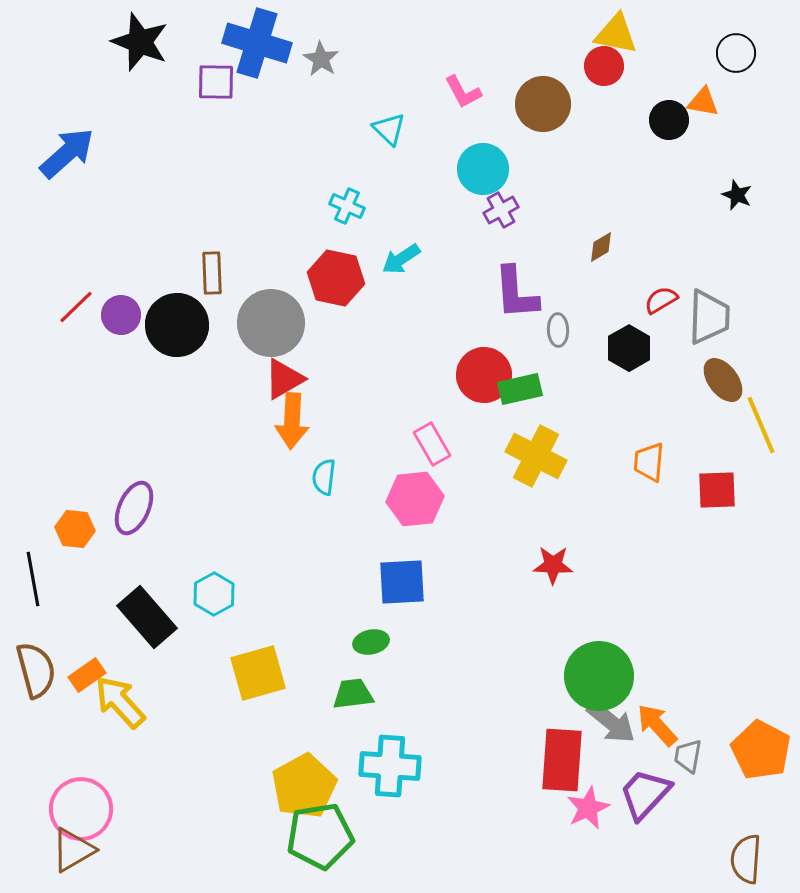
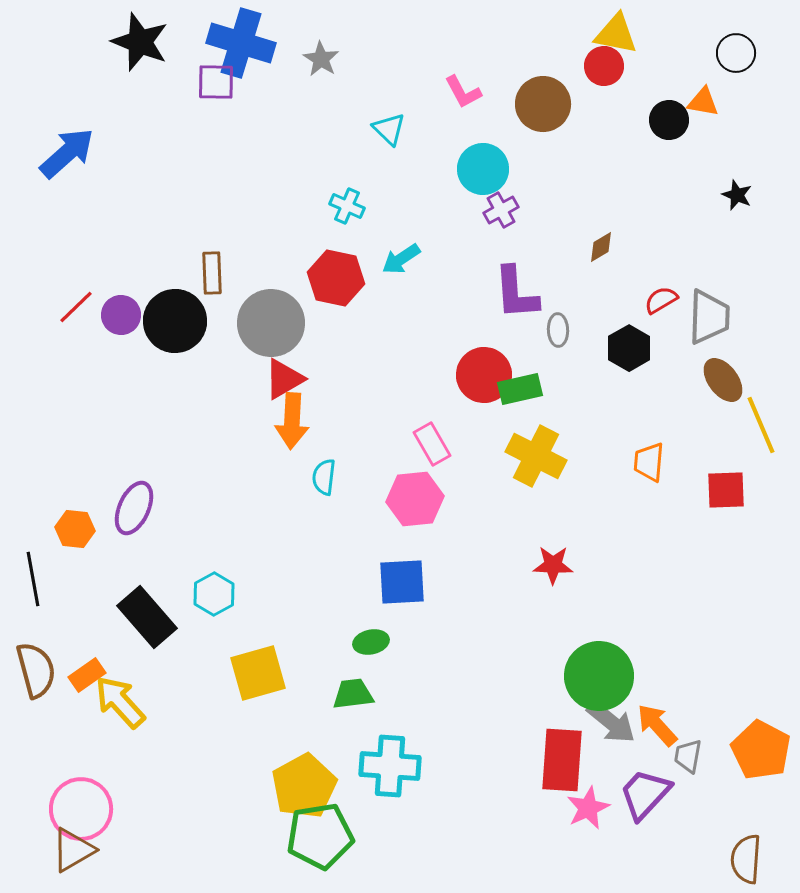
blue cross at (257, 43): moved 16 px left
black circle at (177, 325): moved 2 px left, 4 px up
red square at (717, 490): moved 9 px right
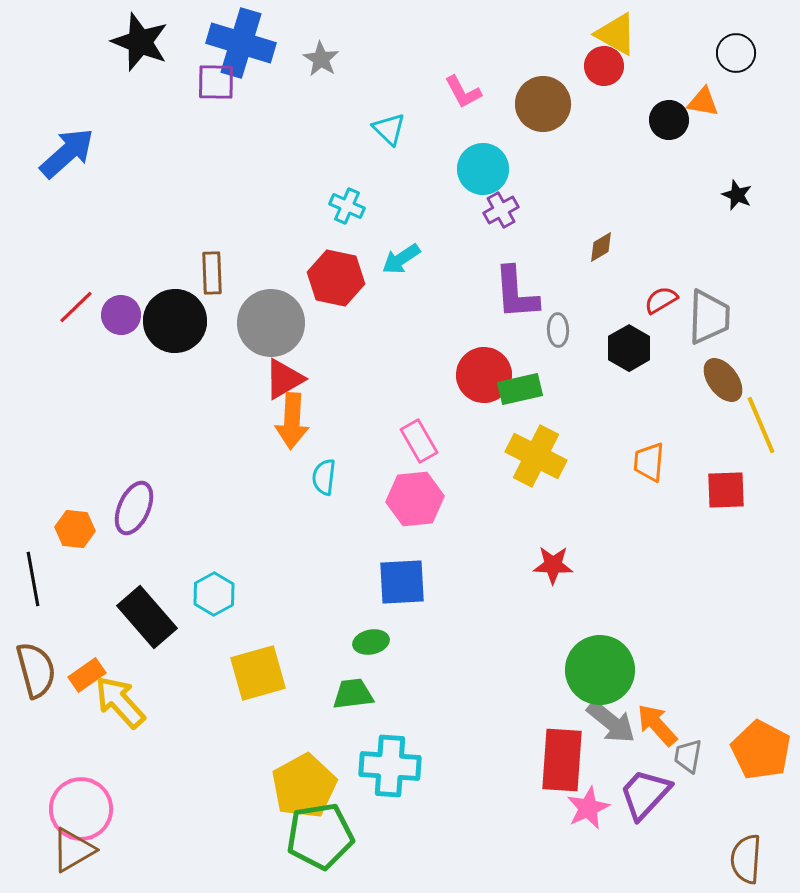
yellow triangle at (616, 34): rotated 18 degrees clockwise
pink rectangle at (432, 444): moved 13 px left, 3 px up
green circle at (599, 676): moved 1 px right, 6 px up
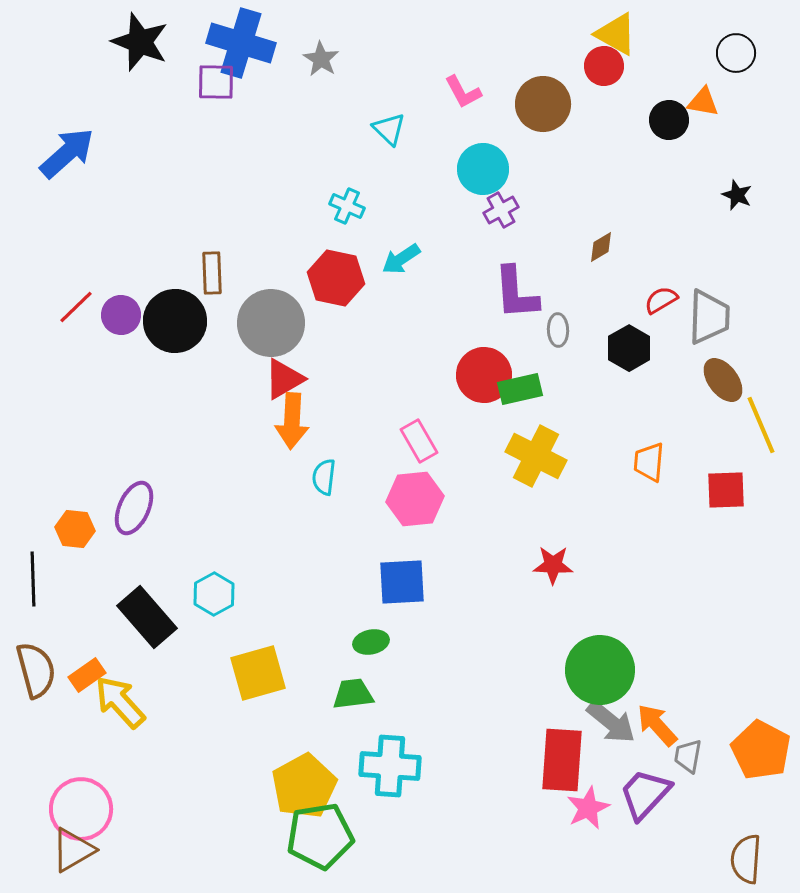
black line at (33, 579): rotated 8 degrees clockwise
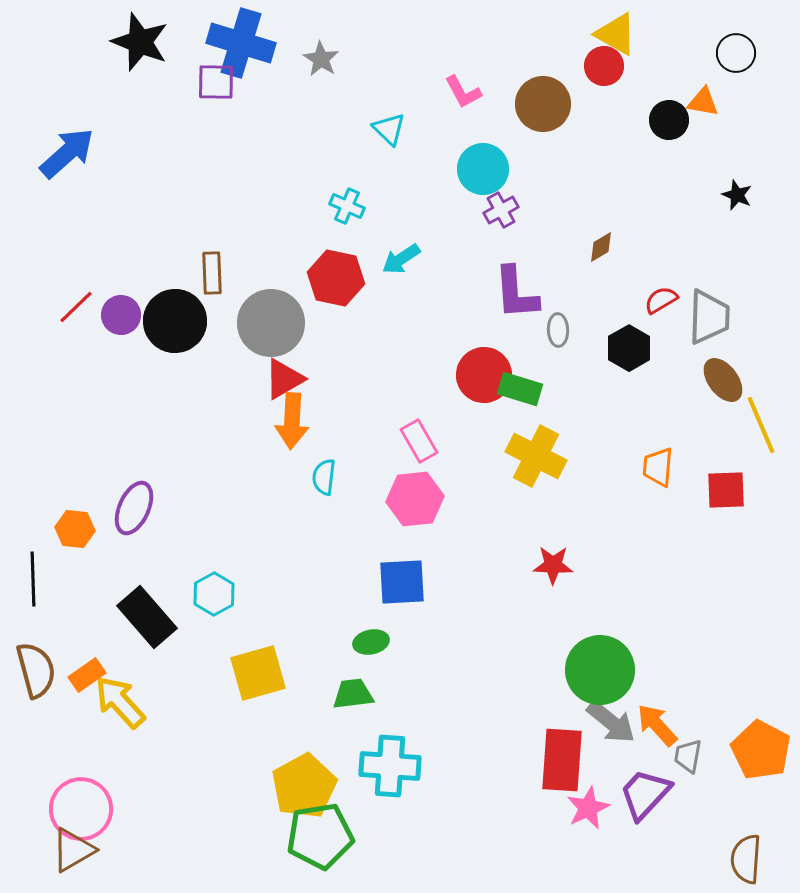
green rectangle at (520, 389): rotated 30 degrees clockwise
orange trapezoid at (649, 462): moved 9 px right, 5 px down
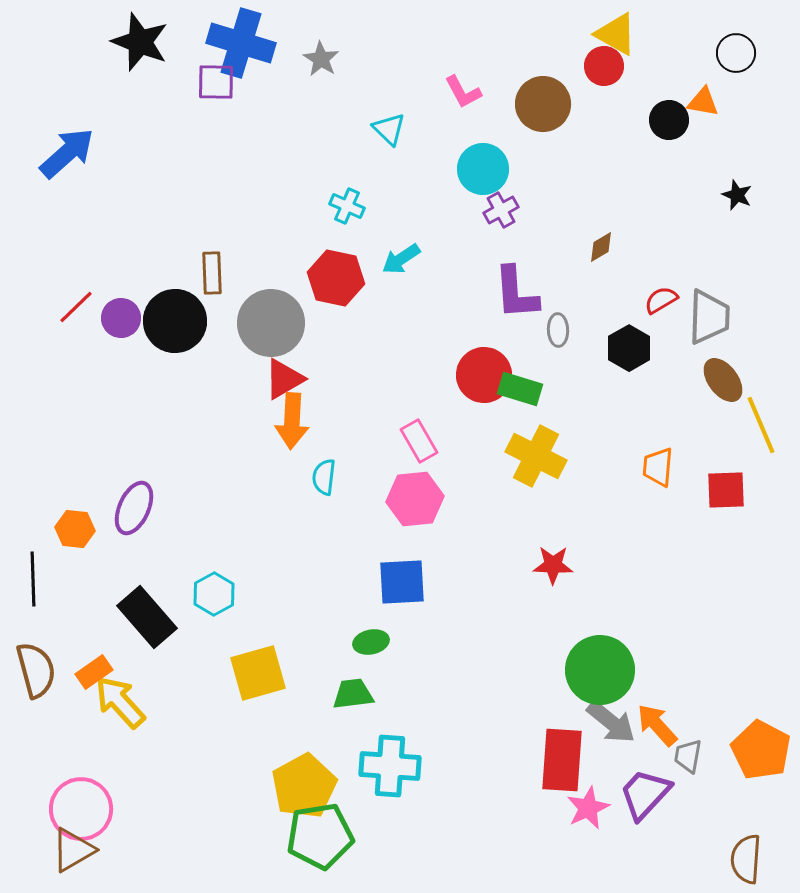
purple circle at (121, 315): moved 3 px down
orange rectangle at (87, 675): moved 7 px right, 3 px up
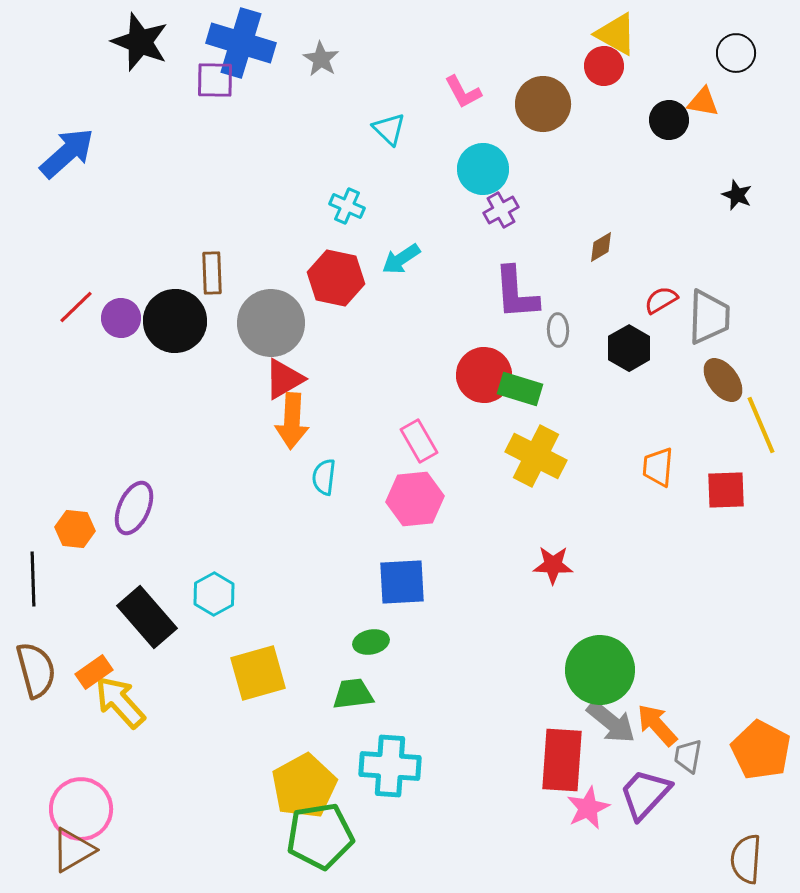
purple square at (216, 82): moved 1 px left, 2 px up
